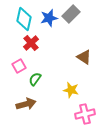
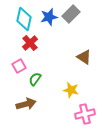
blue star: moved 1 px up
red cross: moved 1 px left
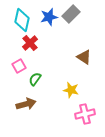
cyan diamond: moved 2 px left, 1 px down
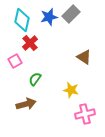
pink square: moved 4 px left, 5 px up
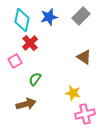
gray rectangle: moved 10 px right, 2 px down
yellow star: moved 2 px right, 3 px down
